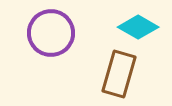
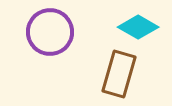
purple circle: moved 1 px left, 1 px up
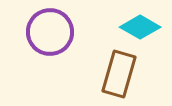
cyan diamond: moved 2 px right
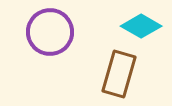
cyan diamond: moved 1 px right, 1 px up
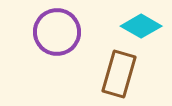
purple circle: moved 7 px right
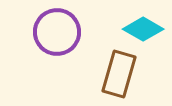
cyan diamond: moved 2 px right, 3 px down
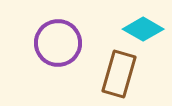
purple circle: moved 1 px right, 11 px down
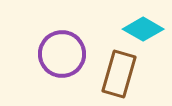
purple circle: moved 4 px right, 11 px down
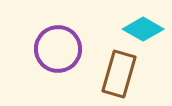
purple circle: moved 4 px left, 5 px up
